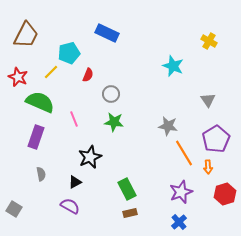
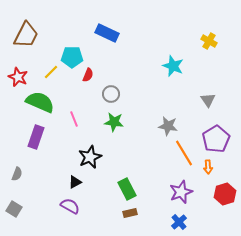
cyan pentagon: moved 3 px right, 4 px down; rotated 15 degrees clockwise
gray semicircle: moved 24 px left; rotated 32 degrees clockwise
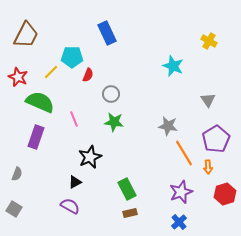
blue rectangle: rotated 40 degrees clockwise
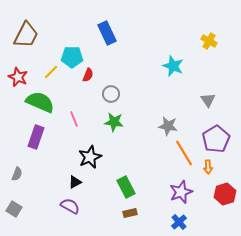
green rectangle: moved 1 px left, 2 px up
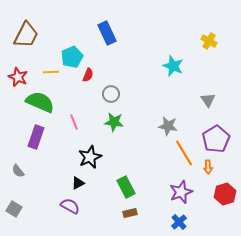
cyan pentagon: rotated 25 degrees counterclockwise
yellow line: rotated 42 degrees clockwise
pink line: moved 3 px down
gray semicircle: moved 1 px right, 3 px up; rotated 120 degrees clockwise
black triangle: moved 3 px right, 1 px down
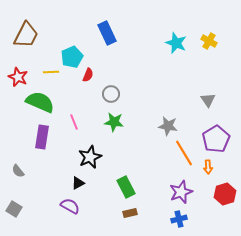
cyan star: moved 3 px right, 23 px up
purple rectangle: moved 6 px right; rotated 10 degrees counterclockwise
blue cross: moved 3 px up; rotated 28 degrees clockwise
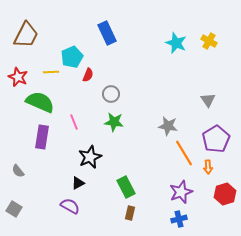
brown rectangle: rotated 64 degrees counterclockwise
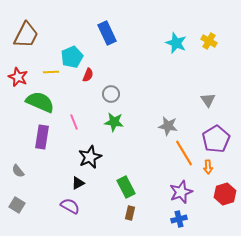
gray square: moved 3 px right, 4 px up
